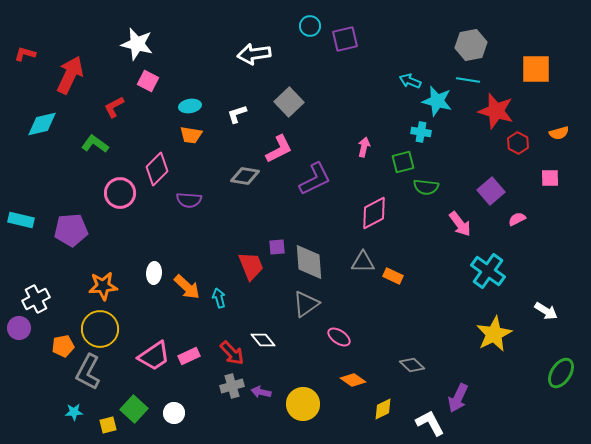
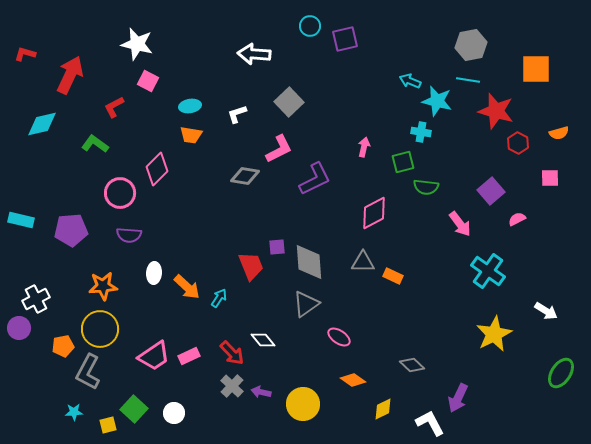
white arrow at (254, 54): rotated 12 degrees clockwise
purple semicircle at (189, 200): moved 60 px left, 35 px down
cyan arrow at (219, 298): rotated 48 degrees clockwise
gray cross at (232, 386): rotated 30 degrees counterclockwise
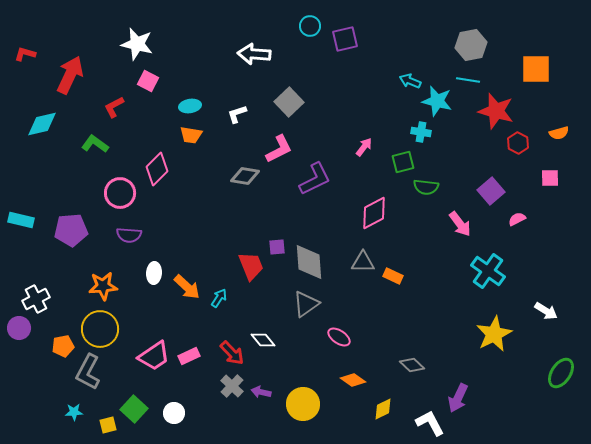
pink arrow at (364, 147): rotated 24 degrees clockwise
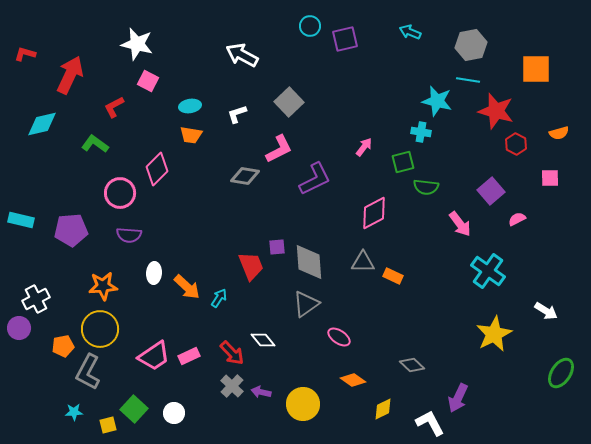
white arrow at (254, 54): moved 12 px left, 1 px down; rotated 24 degrees clockwise
cyan arrow at (410, 81): moved 49 px up
red hexagon at (518, 143): moved 2 px left, 1 px down
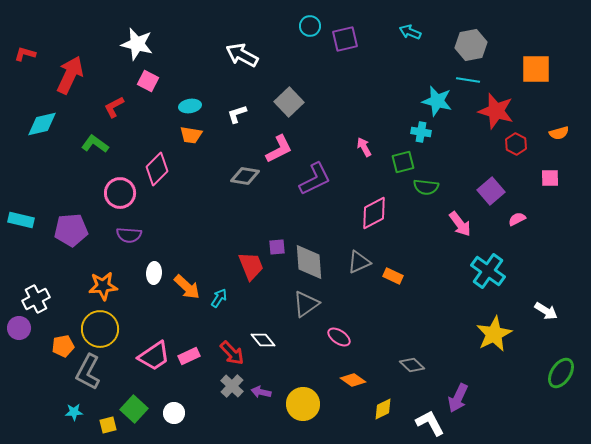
pink arrow at (364, 147): rotated 66 degrees counterclockwise
gray triangle at (363, 262): moved 4 px left; rotated 25 degrees counterclockwise
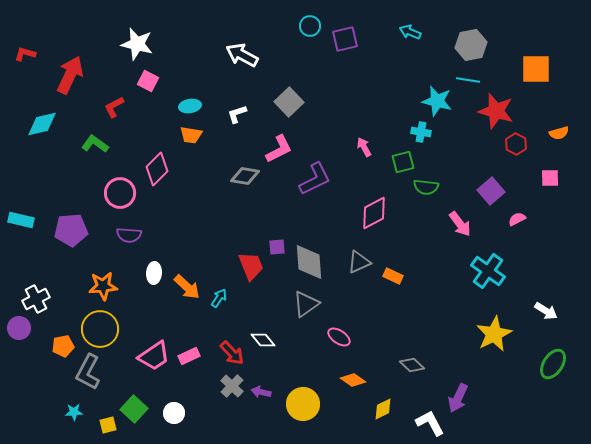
green ellipse at (561, 373): moved 8 px left, 9 px up
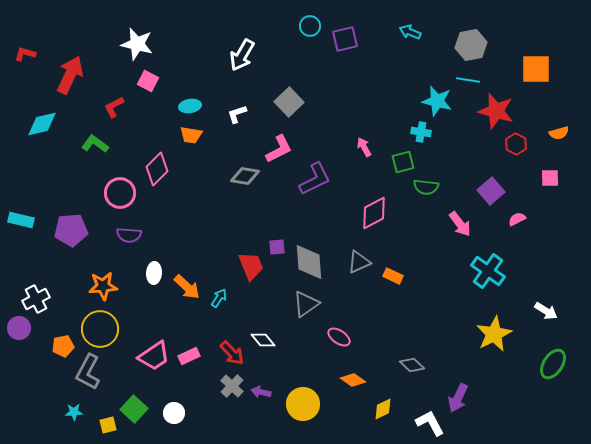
white arrow at (242, 55): rotated 88 degrees counterclockwise
